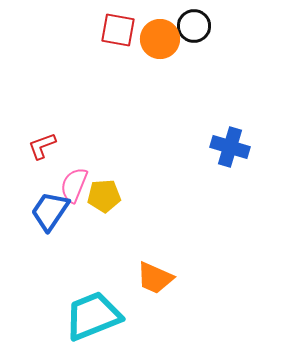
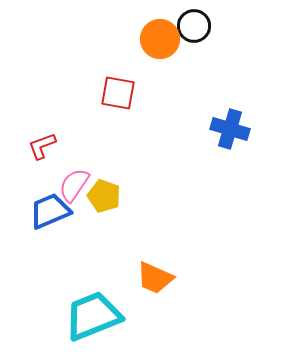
red square: moved 63 px down
blue cross: moved 18 px up
pink semicircle: rotated 12 degrees clockwise
yellow pentagon: rotated 24 degrees clockwise
blue trapezoid: rotated 33 degrees clockwise
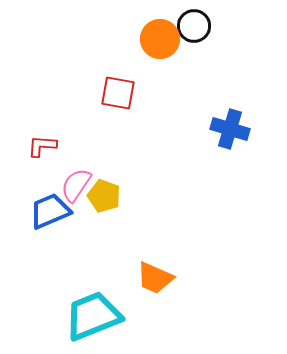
red L-shape: rotated 24 degrees clockwise
pink semicircle: moved 2 px right
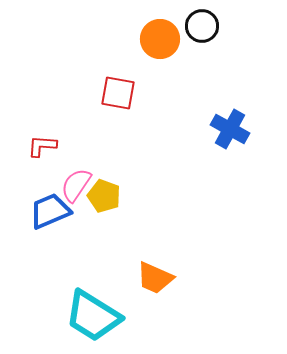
black circle: moved 8 px right
blue cross: rotated 12 degrees clockwise
cyan trapezoid: rotated 126 degrees counterclockwise
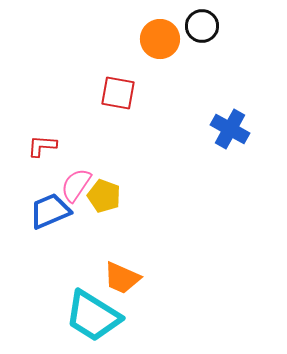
orange trapezoid: moved 33 px left
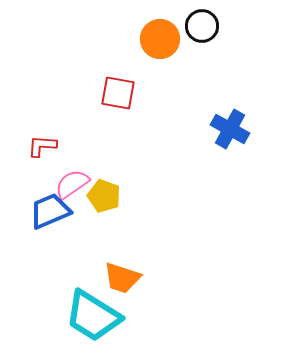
pink semicircle: moved 4 px left, 1 px up; rotated 21 degrees clockwise
orange trapezoid: rotated 6 degrees counterclockwise
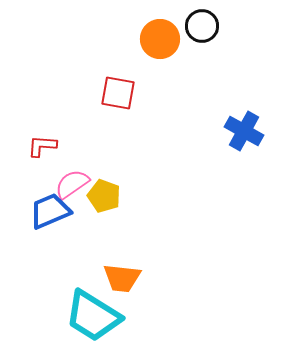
blue cross: moved 14 px right, 2 px down
orange trapezoid: rotated 12 degrees counterclockwise
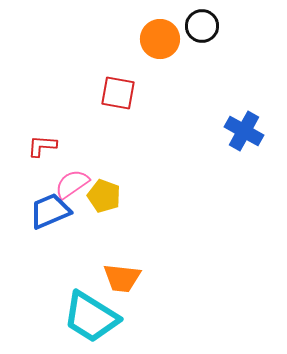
cyan trapezoid: moved 2 px left, 1 px down
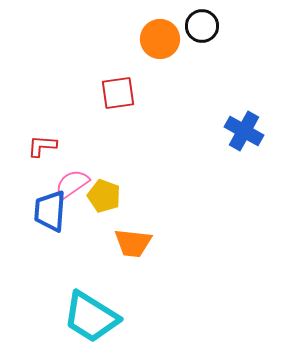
red square: rotated 18 degrees counterclockwise
blue trapezoid: rotated 63 degrees counterclockwise
orange trapezoid: moved 11 px right, 35 px up
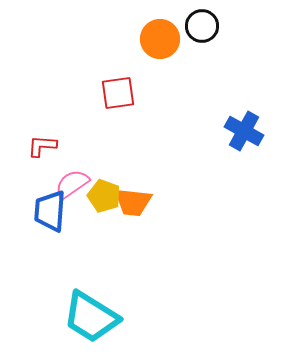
orange trapezoid: moved 41 px up
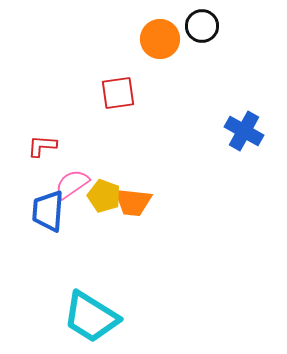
blue trapezoid: moved 2 px left
